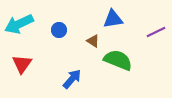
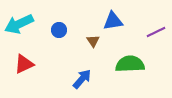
blue triangle: moved 2 px down
brown triangle: rotated 24 degrees clockwise
green semicircle: moved 12 px right, 4 px down; rotated 24 degrees counterclockwise
red triangle: moved 2 px right; rotated 30 degrees clockwise
blue arrow: moved 10 px right
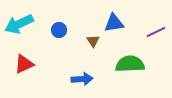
blue triangle: moved 1 px right, 2 px down
blue arrow: rotated 45 degrees clockwise
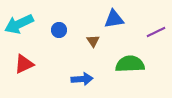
blue triangle: moved 4 px up
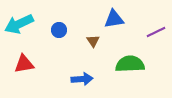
red triangle: rotated 15 degrees clockwise
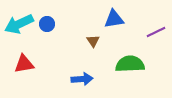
blue circle: moved 12 px left, 6 px up
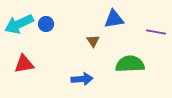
blue circle: moved 1 px left
purple line: rotated 36 degrees clockwise
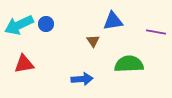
blue triangle: moved 1 px left, 2 px down
cyan arrow: moved 1 px down
green semicircle: moved 1 px left
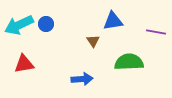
green semicircle: moved 2 px up
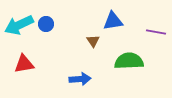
green semicircle: moved 1 px up
blue arrow: moved 2 px left
